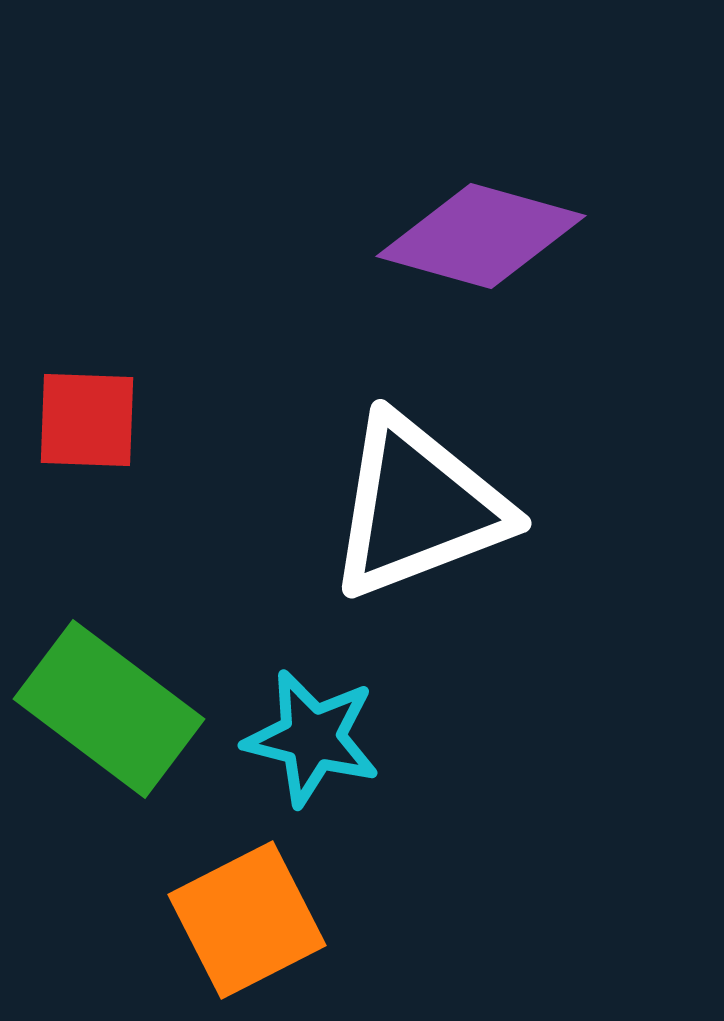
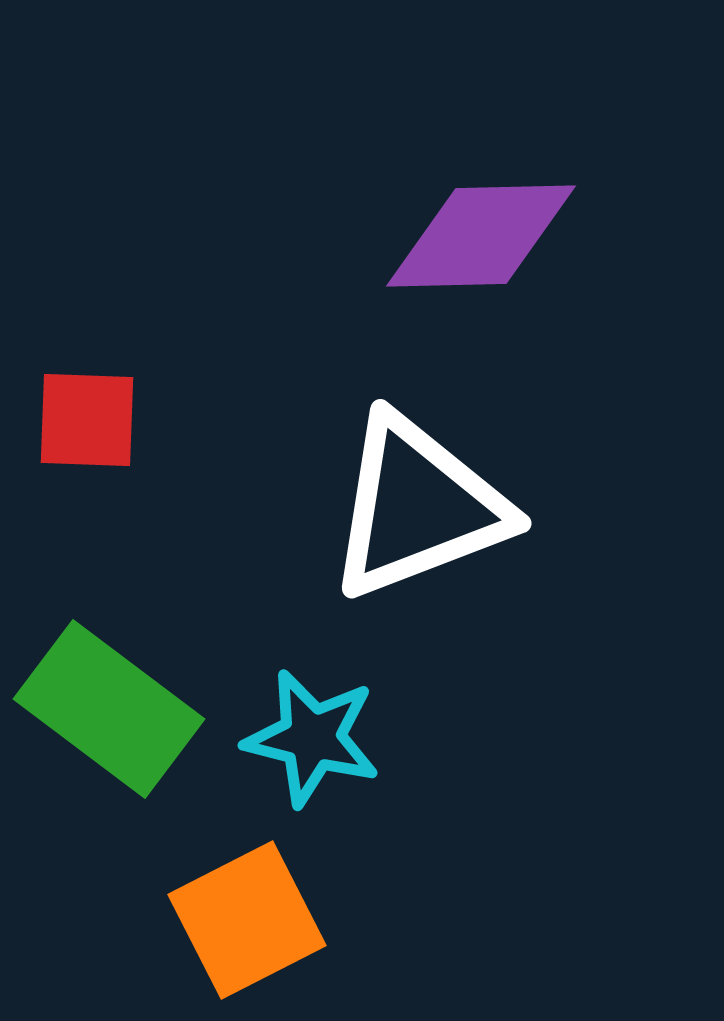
purple diamond: rotated 17 degrees counterclockwise
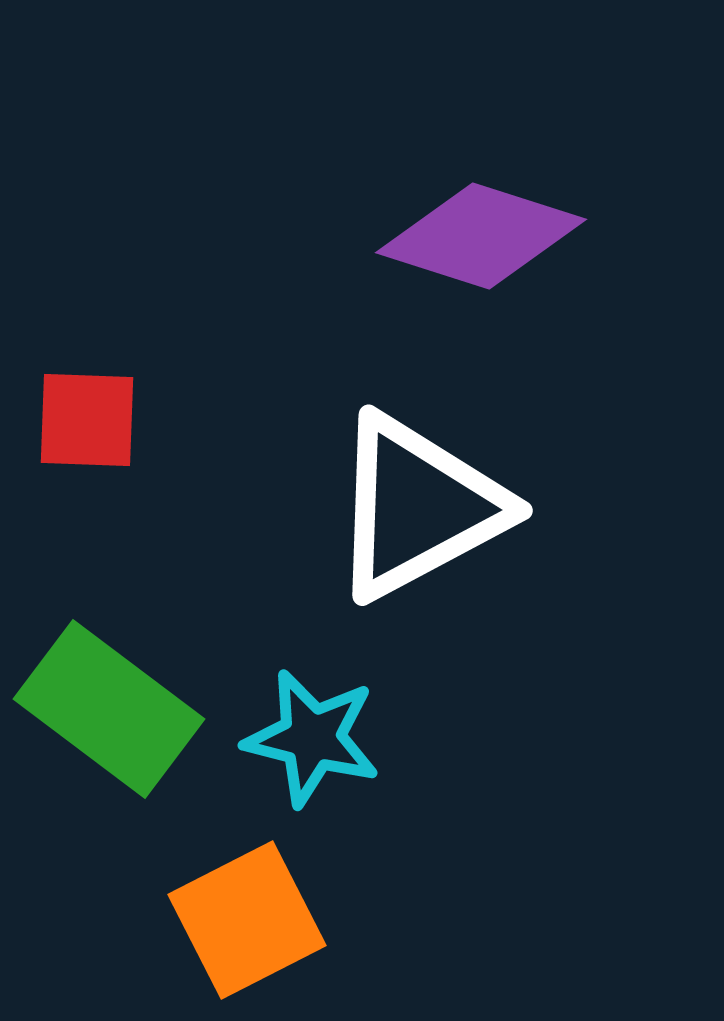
purple diamond: rotated 19 degrees clockwise
white triangle: rotated 7 degrees counterclockwise
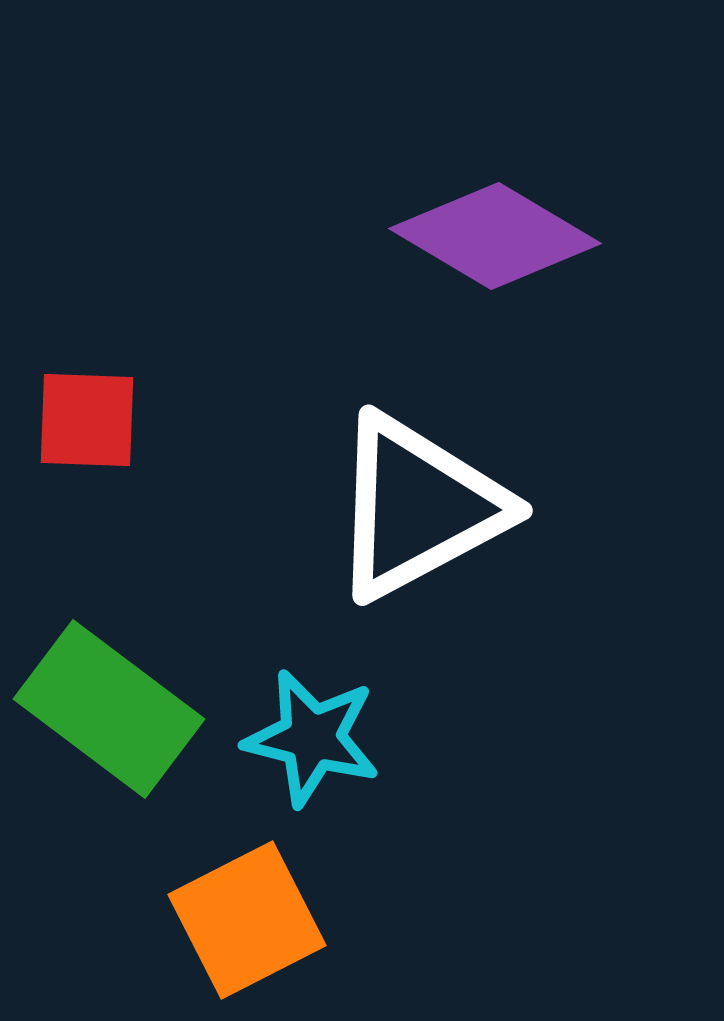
purple diamond: moved 14 px right; rotated 13 degrees clockwise
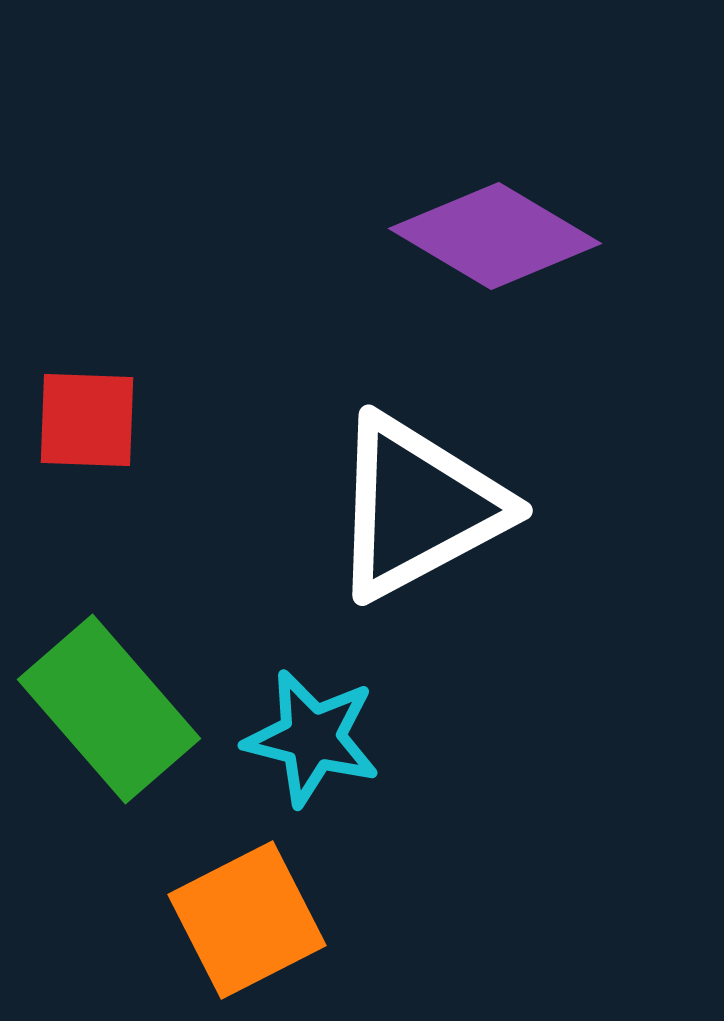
green rectangle: rotated 12 degrees clockwise
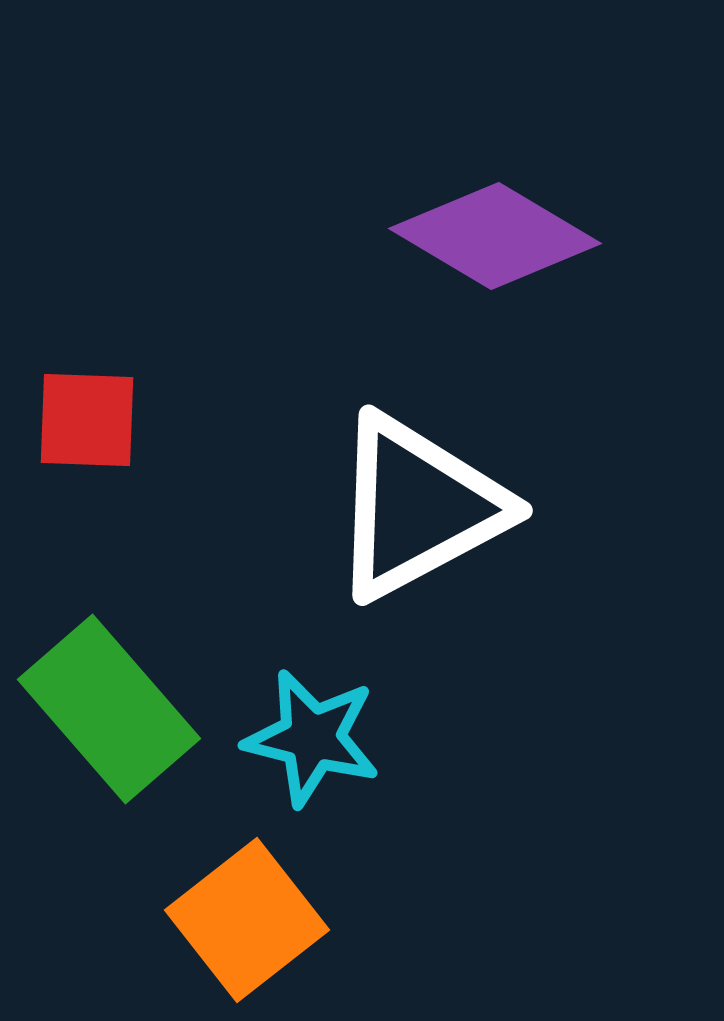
orange square: rotated 11 degrees counterclockwise
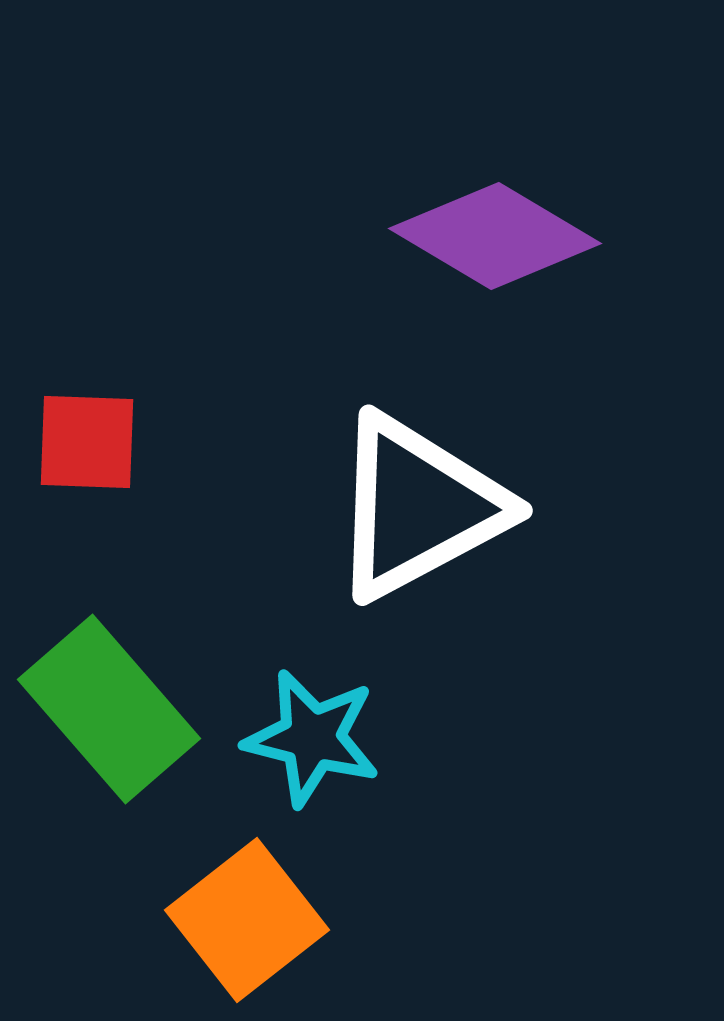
red square: moved 22 px down
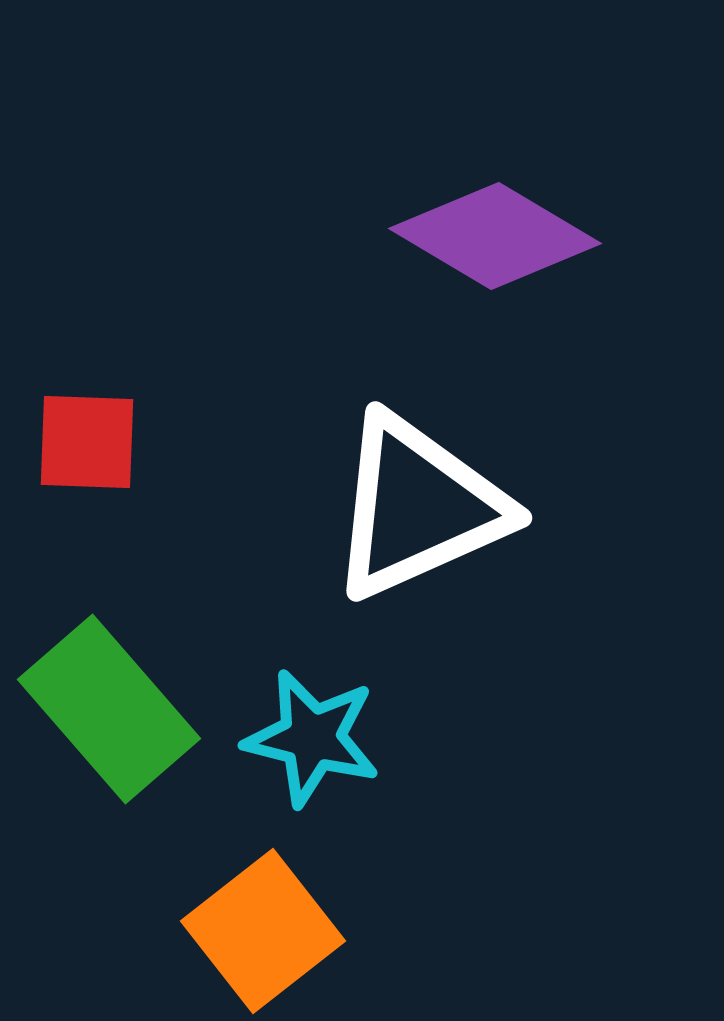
white triangle: rotated 4 degrees clockwise
orange square: moved 16 px right, 11 px down
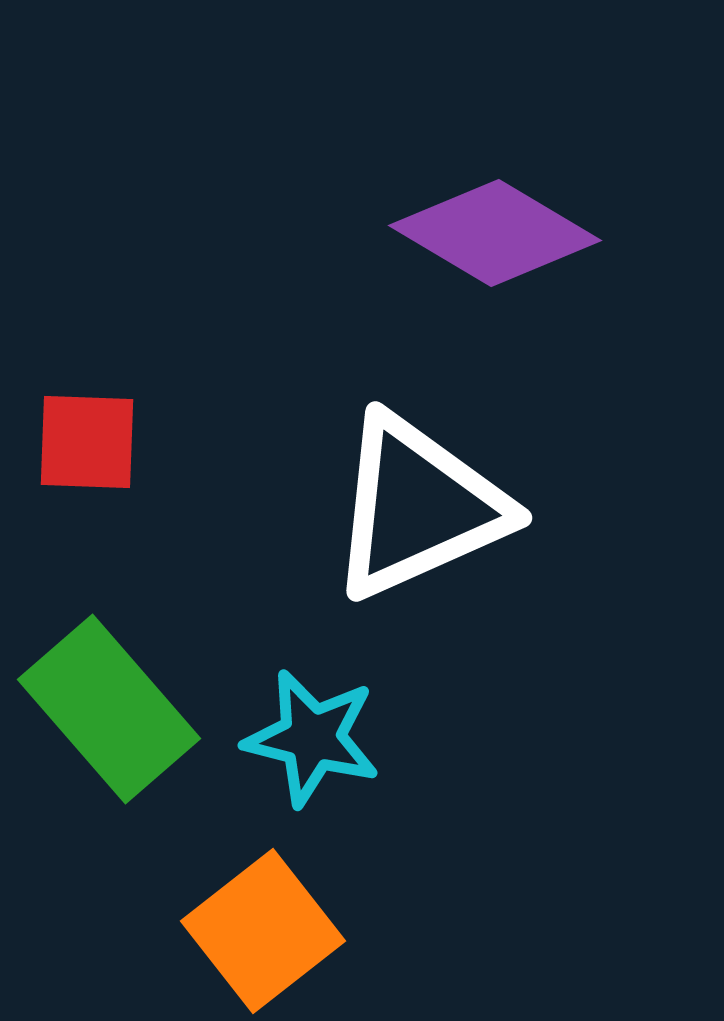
purple diamond: moved 3 px up
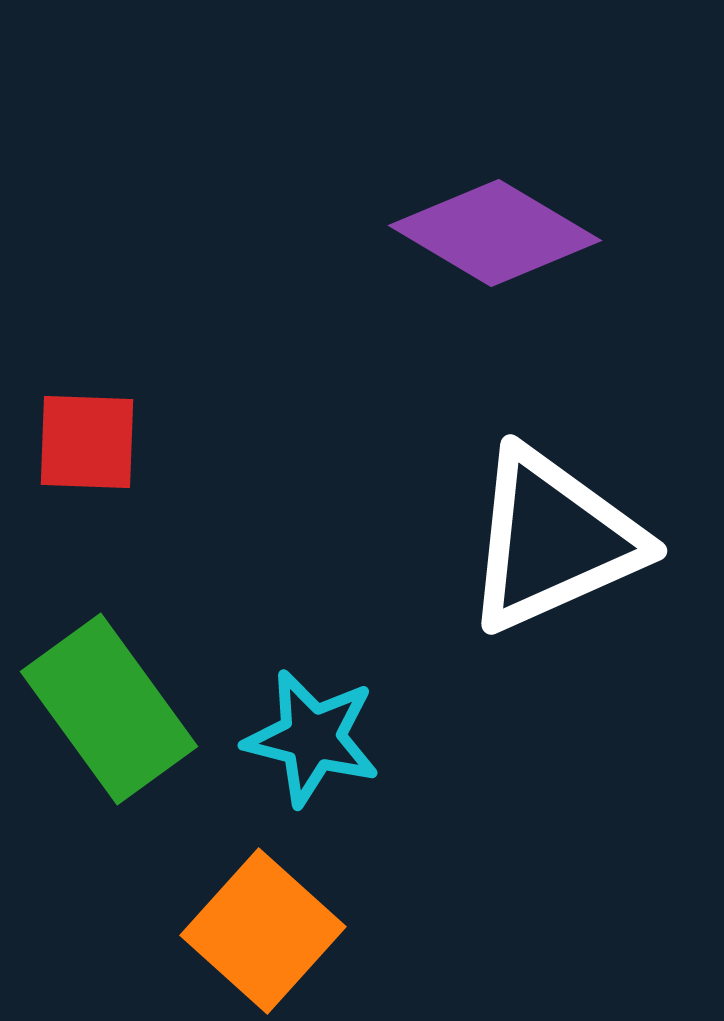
white triangle: moved 135 px right, 33 px down
green rectangle: rotated 5 degrees clockwise
orange square: rotated 10 degrees counterclockwise
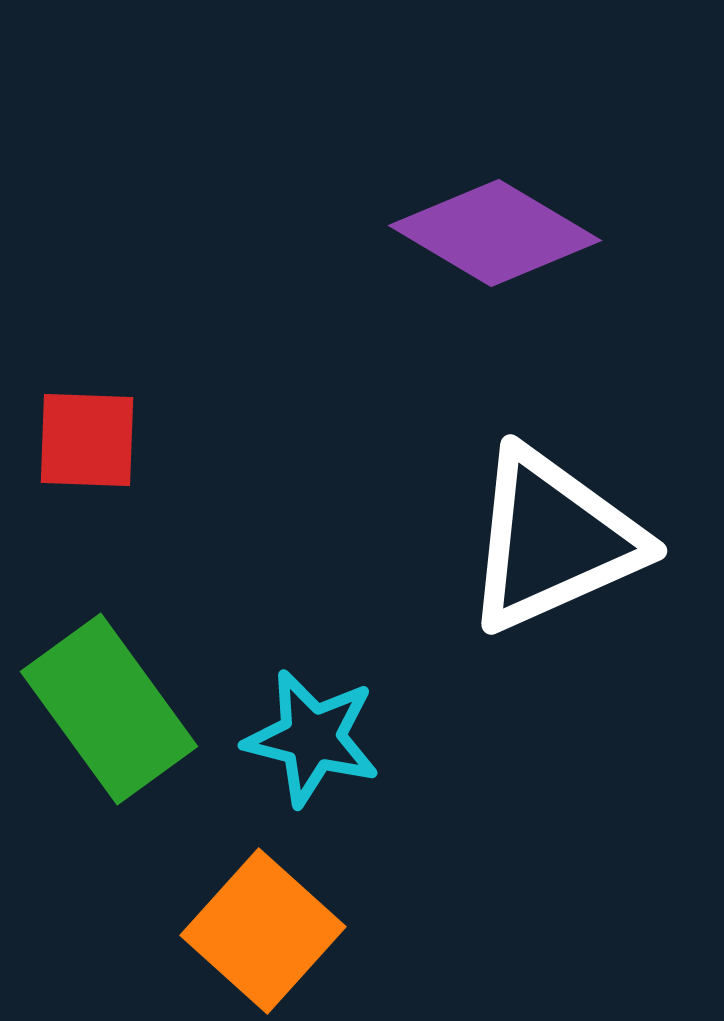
red square: moved 2 px up
